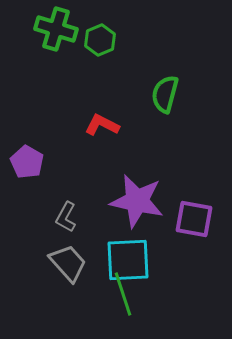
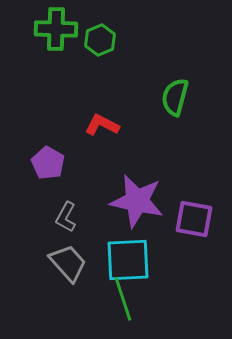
green cross: rotated 15 degrees counterclockwise
green semicircle: moved 10 px right, 3 px down
purple pentagon: moved 21 px right, 1 px down
green line: moved 5 px down
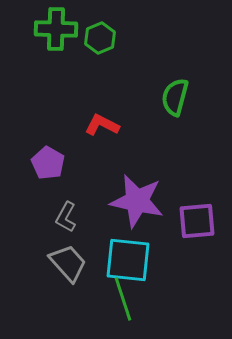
green hexagon: moved 2 px up
purple square: moved 3 px right, 2 px down; rotated 15 degrees counterclockwise
cyan square: rotated 9 degrees clockwise
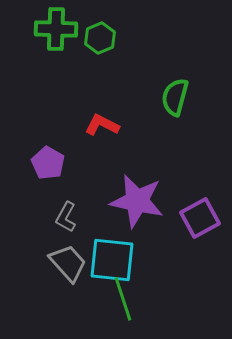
purple square: moved 3 px right, 3 px up; rotated 24 degrees counterclockwise
cyan square: moved 16 px left
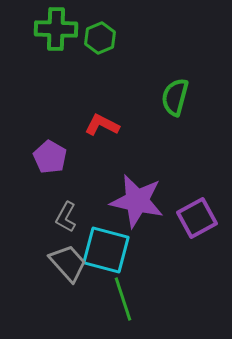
purple pentagon: moved 2 px right, 6 px up
purple square: moved 3 px left
cyan square: moved 6 px left, 10 px up; rotated 9 degrees clockwise
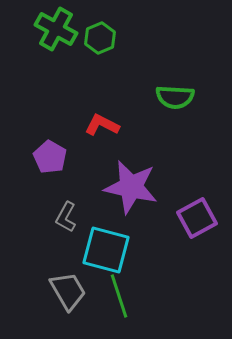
green cross: rotated 27 degrees clockwise
green semicircle: rotated 102 degrees counterclockwise
purple star: moved 6 px left, 14 px up
gray trapezoid: moved 28 px down; rotated 12 degrees clockwise
green line: moved 4 px left, 3 px up
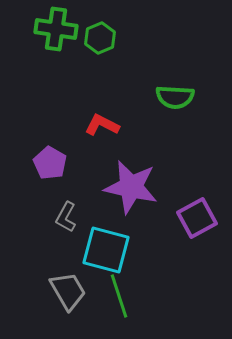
green cross: rotated 21 degrees counterclockwise
purple pentagon: moved 6 px down
